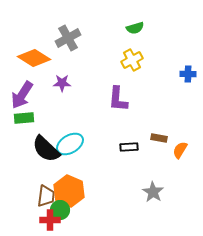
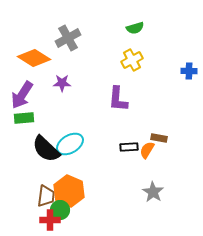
blue cross: moved 1 px right, 3 px up
orange semicircle: moved 33 px left
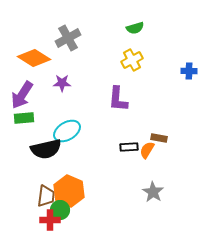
cyan ellipse: moved 3 px left, 13 px up
black semicircle: rotated 56 degrees counterclockwise
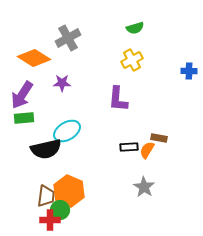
gray star: moved 9 px left, 5 px up
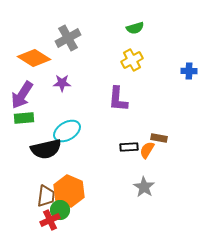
red cross: rotated 24 degrees counterclockwise
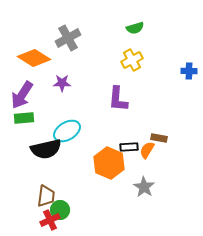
orange hexagon: moved 40 px right, 28 px up
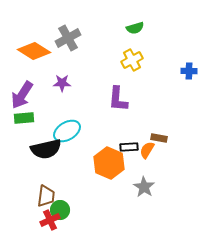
orange diamond: moved 7 px up
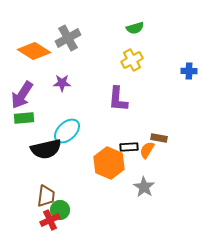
cyan ellipse: rotated 12 degrees counterclockwise
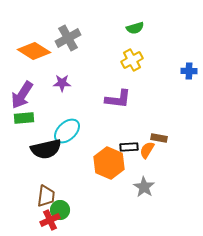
purple L-shape: rotated 88 degrees counterclockwise
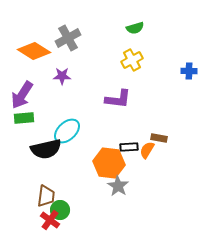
purple star: moved 7 px up
orange hexagon: rotated 16 degrees counterclockwise
gray star: moved 26 px left, 1 px up
red cross: rotated 30 degrees counterclockwise
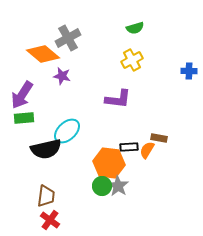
orange diamond: moved 9 px right, 3 px down; rotated 8 degrees clockwise
purple star: rotated 12 degrees clockwise
green circle: moved 42 px right, 24 px up
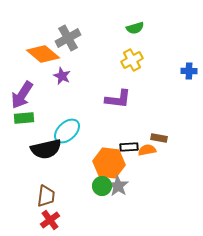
purple star: rotated 12 degrees clockwise
orange semicircle: rotated 48 degrees clockwise
red cross: rotated 18 degrees clockwise
